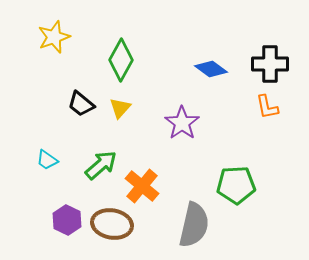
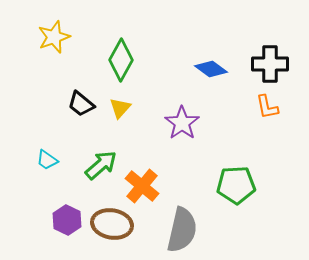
gray semicircle: moved 12 px left, 5 px down
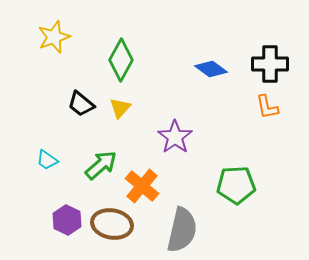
purple star: moved 7 px left, 14 px down
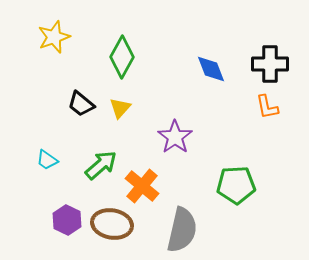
green diamond: moved 1 px right, 3 px up
blue diamond: rotated 32 degrees clockwise
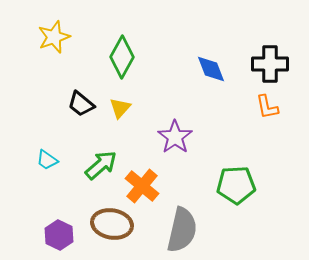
purple hexagon: moved 8 px left, 15 px down
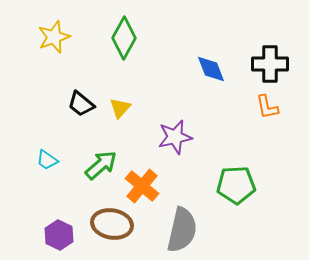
green diamond: moved 2 px right, 19 px up
purple star: rotated 24 degrees clockwise
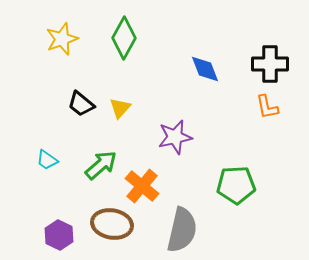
yellow star: moved 8 px right, 2 px down
blue diamond: moved 6 px left
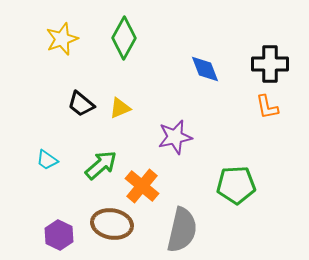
yellow triangle: rotated 25 degrees clockwise
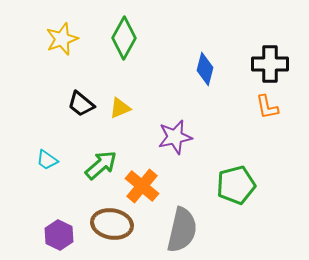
blue diamond: rotated 36 degrees clockwise
green pentagon: rotated 12 degrees counterclockwise
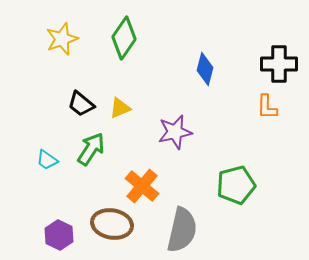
green diamond: rotated 6 degrees clockwise
black cross: moved 9 px right
orange L-shape: rotated 12 degrees clockwise
purple star: moved 5 px up
green arrow: moved 10 px left, 16 px up; rotated 16 degrees counterclockwise
